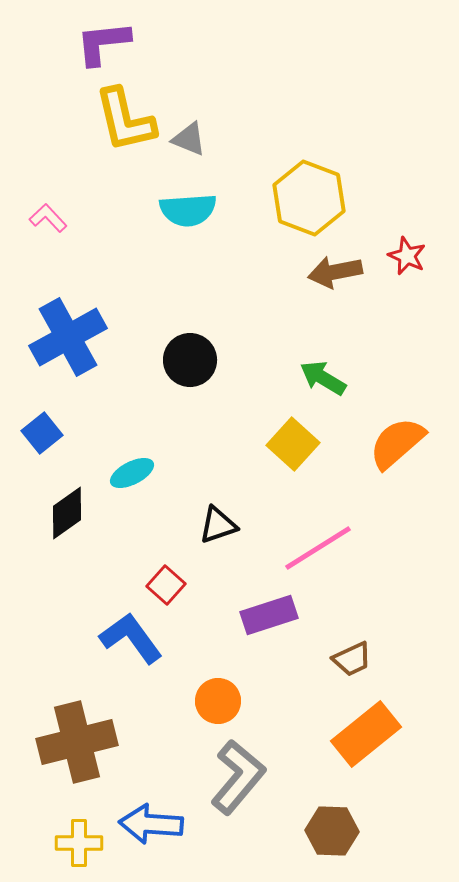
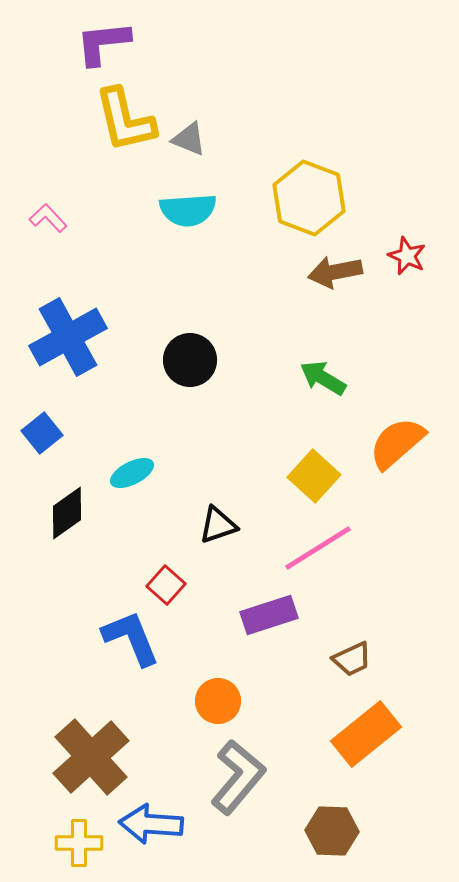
yellow square: moved 21 px right, 32 px down
blue L-shape: rotated 14 degrees clockwise
brown cross: moved 14 px right, 15 px down; rotated 28 degrees counterclockwise
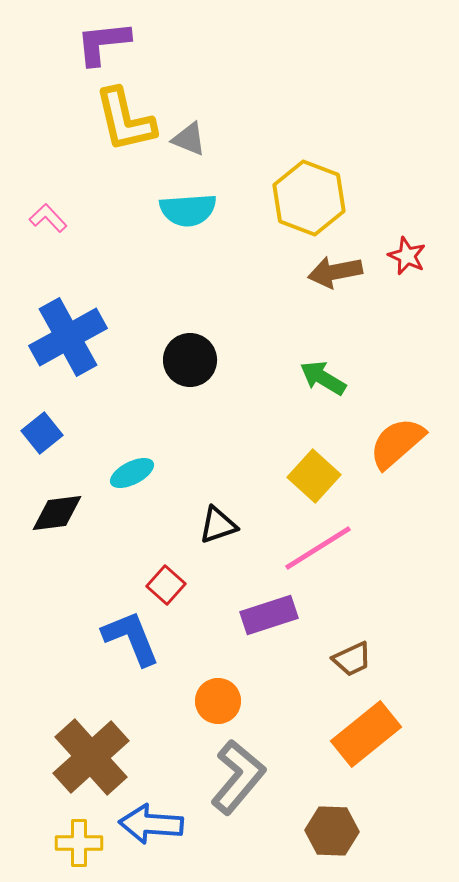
black diamond: moved 10 px left; rotated 28 degrees clockwise
